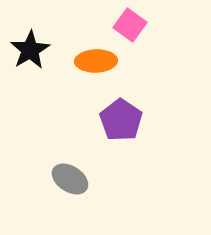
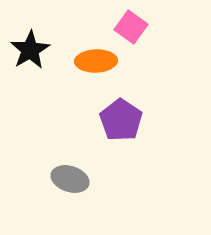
pink square: moved 1 px right, 2 px down
gray ellipse: rotated 15 degrees counterclockwise
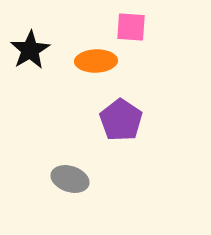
pink square: rotated 32 degrees counterclockwise
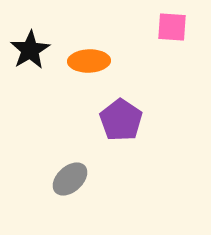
pink square: moved 41 px right
orange ellipse: moved 7 px left
gray ellipse: rotated 60 degrees counterclockwise
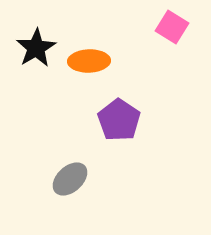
pink square: rotated 28 degrees clockwise
black star: moved 6 px right, 2 px up
purple pentagon: moved 2 px left
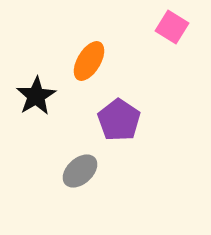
black star: moved 48 px down
orange ellipse: rotated 57 degrees counterclockwise
gray ellipse: moved 10 px right, 8 px up
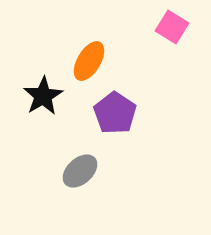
black star: moved 7 px right
purple pentagon: moved 4 px left, 7 px up
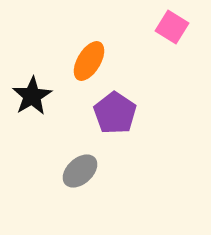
black star: moved 11 px left
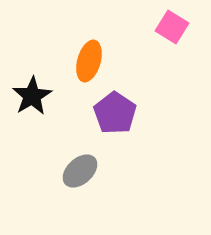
orange ellipse: rotated 15 degrees counterclockwise
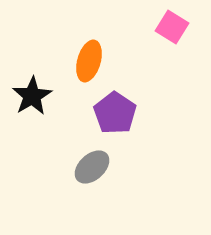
gray ellipse: moved 12 px right, 4 px up
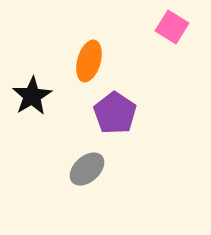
gray ellipse: moved 5 px left, 2 px down
